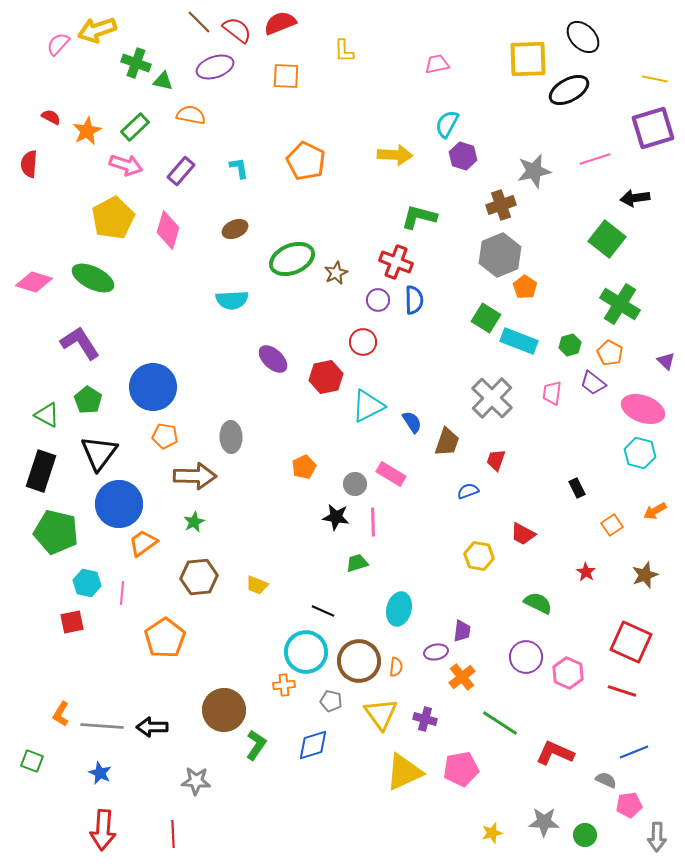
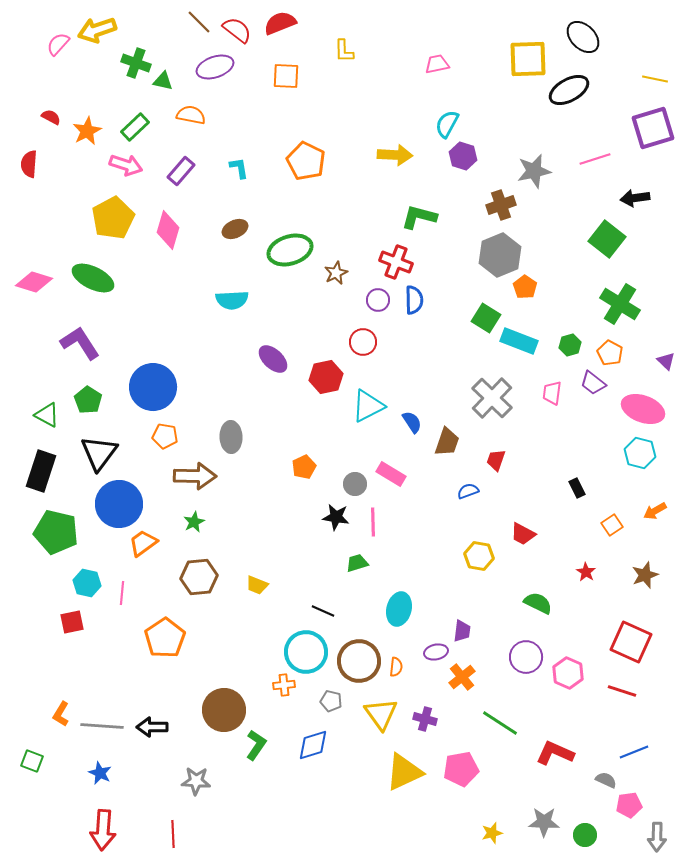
green ellipse at (292, 259): moved 2 px left, 9 px up; rotated 6 degrees clockwise
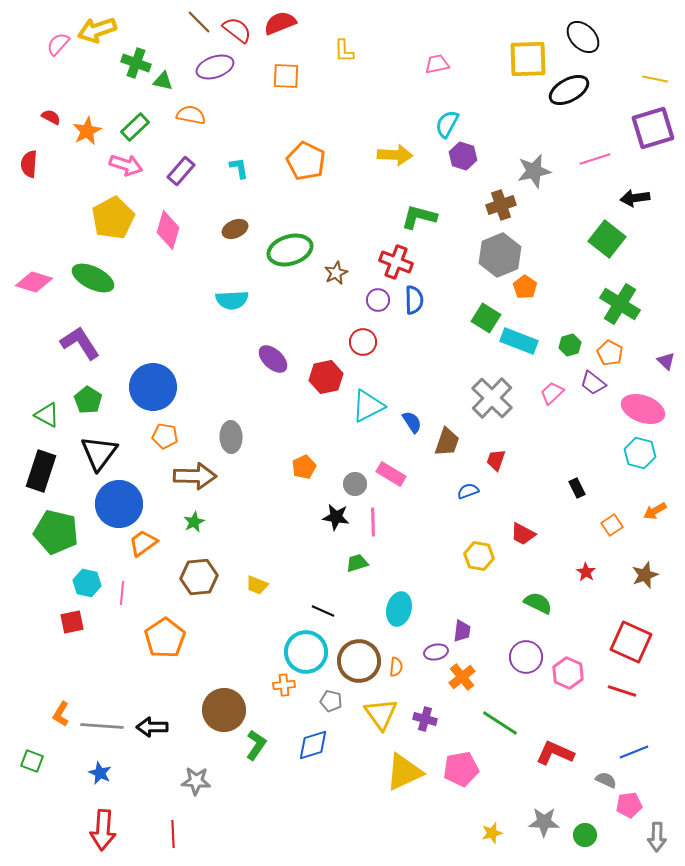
pink trapezoid at (552, 393): rotated 40 degrees clockwise
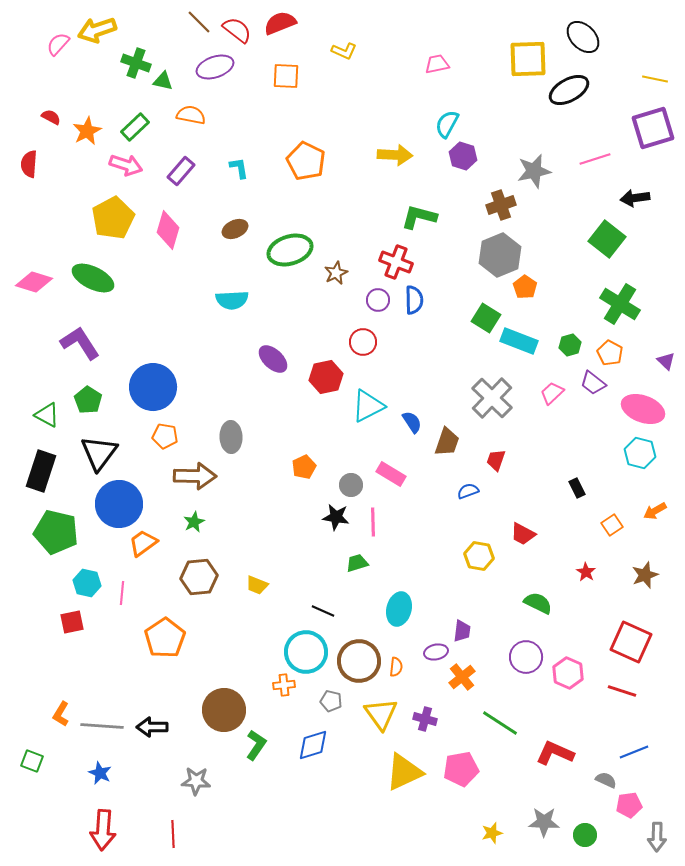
yellow L-shape at (344, 51): rotated 65 degrees counterclockwise
gray circle at (355, 484): moved 4 px left, 1 px down
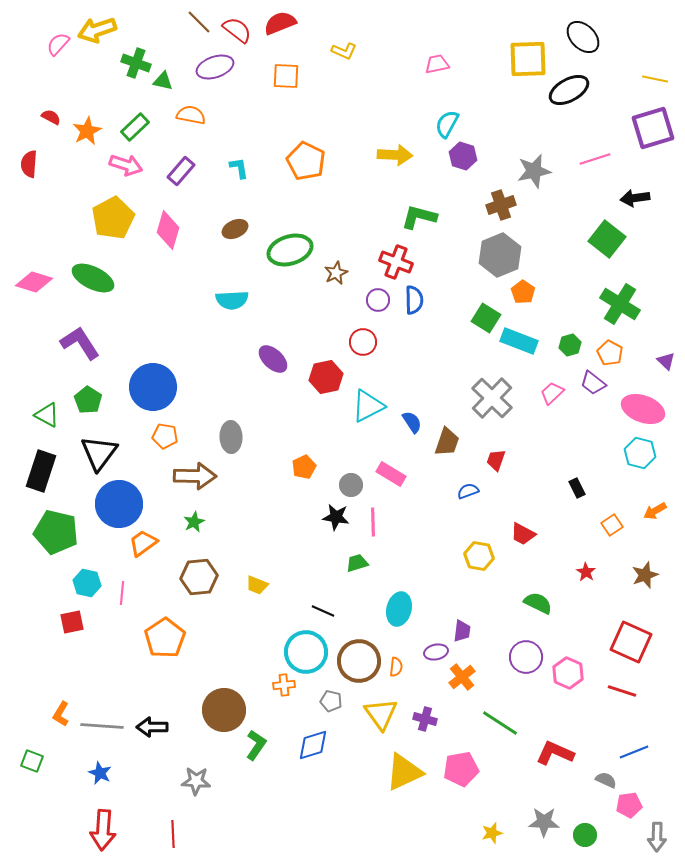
orange pentagon at (525, 287): moved 2 px left, 5 px down
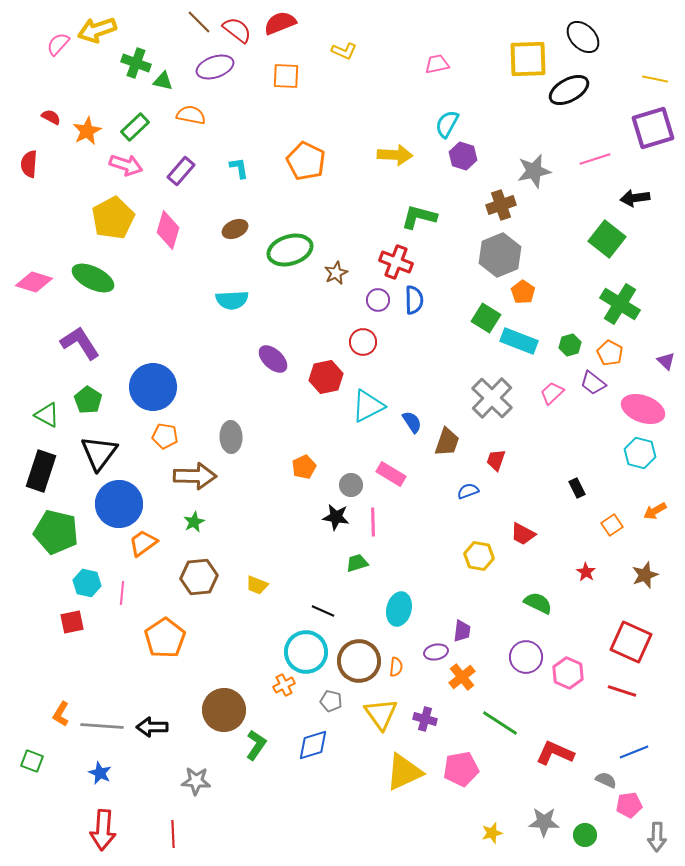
orange cross at (284, 685): rotated 20 degrees counterclockwise
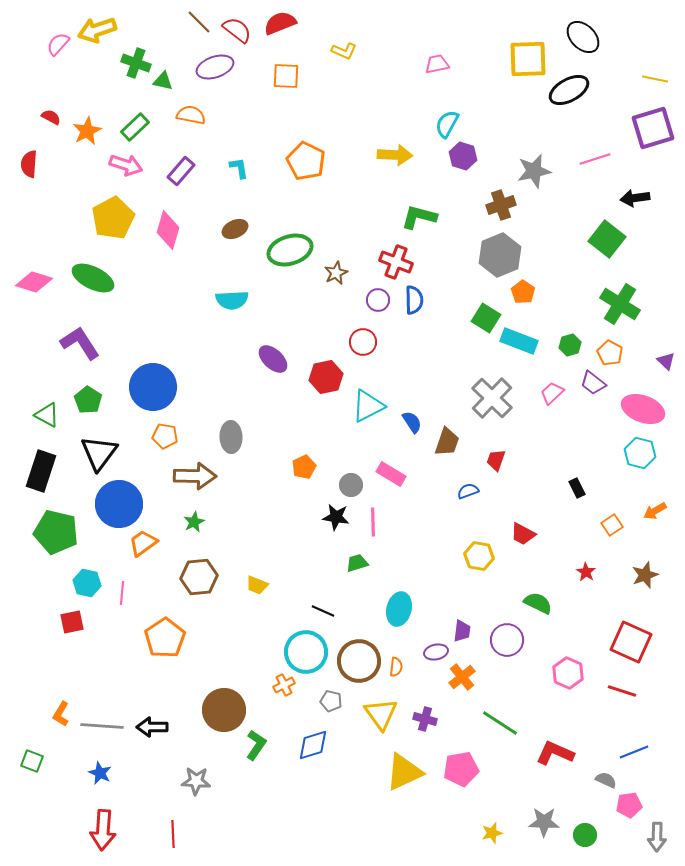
purple circle at (526, 657): moved 19 px left, 17 px up
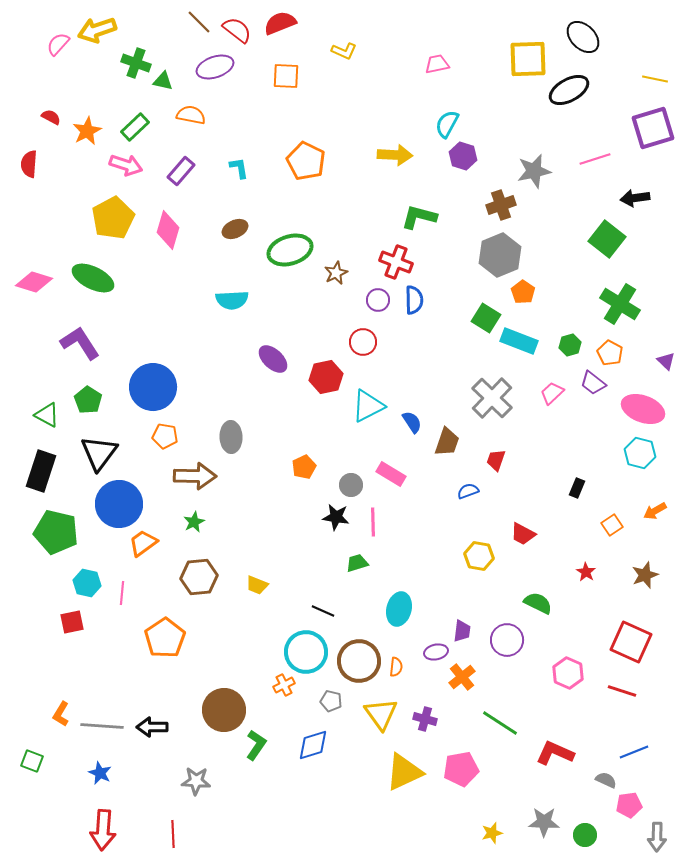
black rectangle at (577, 488): rotated 48 degrees clockwise
